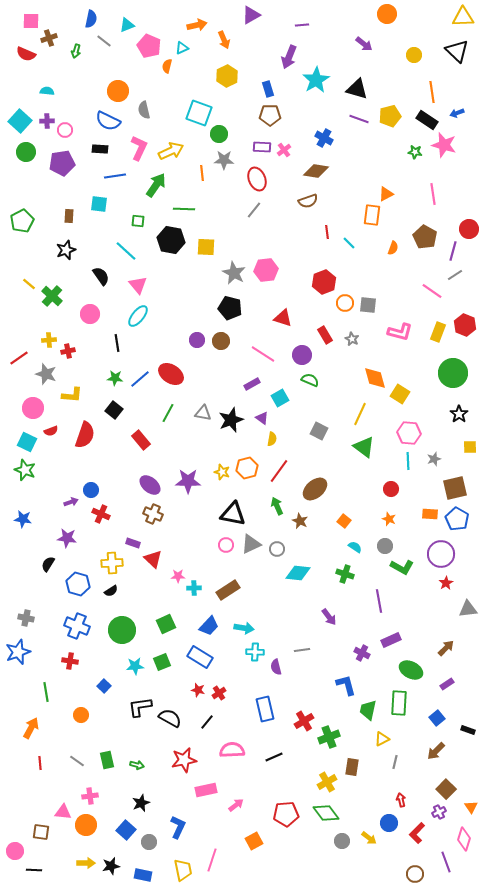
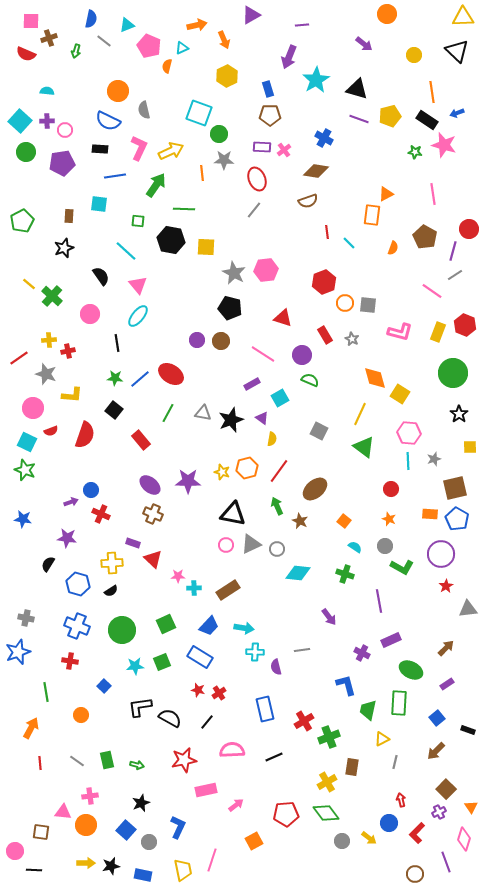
black star at (66, 250): moved 2 px left, 2 px up
red star at (446, 583): moved 3 px down
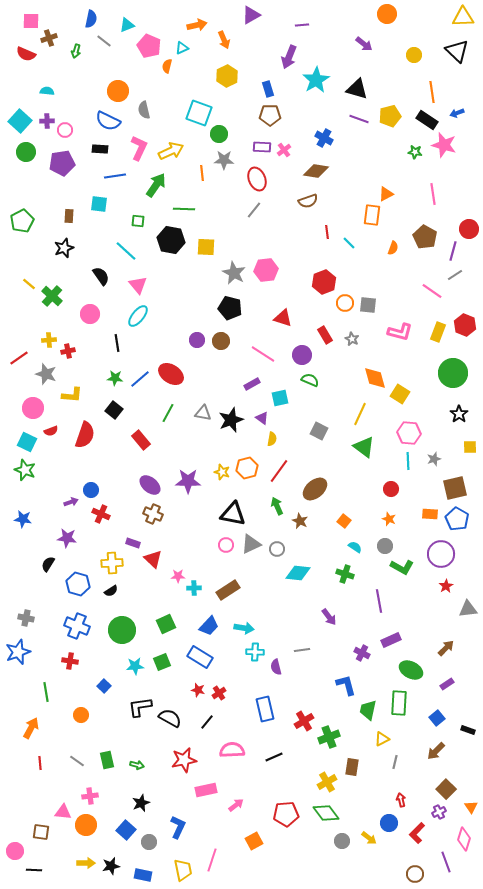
cyan square at (280, 398): rotated 18 degrees clockwise
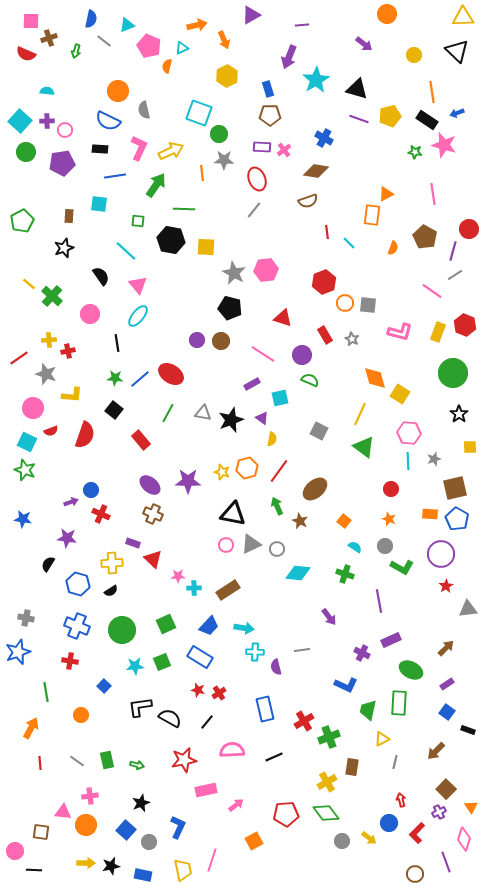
blue L-shape at (346, 685): rotated 130 degrees clockwise
blue square at (437, 718): moved 10 px right, 6 px up; rotated 14 degrees counterclockwise
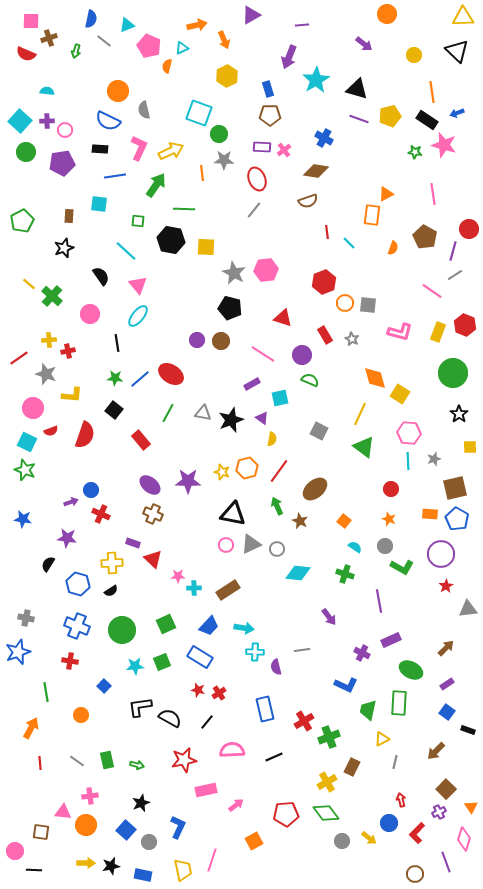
brown rectangle at (352, 767): rotated 18 degrees clockwise
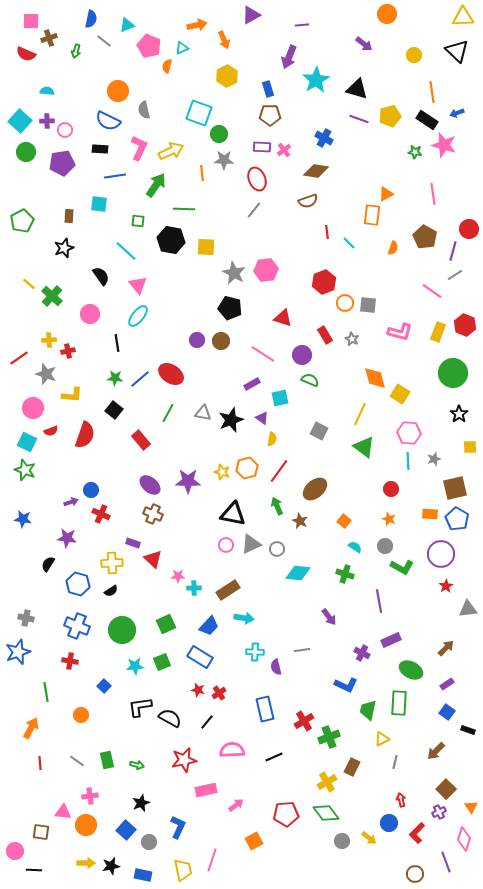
cyan arrow at (244, 628): moved 10 px up
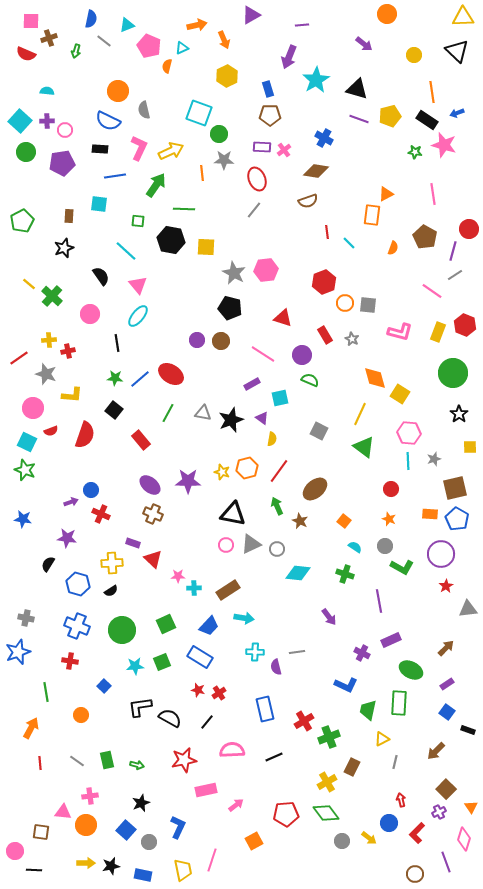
gray line at (302, 650): moved 5 px left, 2 px down
